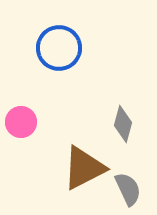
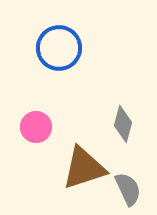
pink circle: moved 15 px right, 5 px down
brown triangle: rotated 9 degrees clockwise
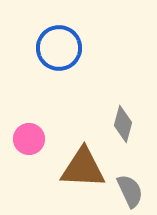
pink circle: moved 7 px left, 12 px down
brown triangle: moved 1 px left; rotated 21 degrees clockwise
gray semicircle: moved 2 px right, 2 px down
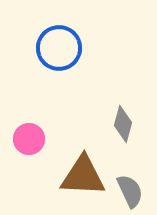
brown triangle: moved 8 px down
